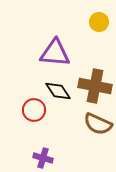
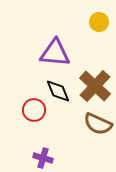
brown cross: rotated 32 degrees clockwise
black diamond: rotated 12 degrees clockwise
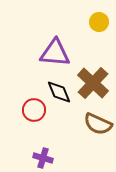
brown cross: moved 2 px left, 3 px up
black diamond: moved 1 px right, 1 px down
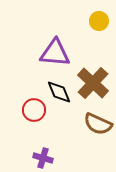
yellow circle: moved 1 px up
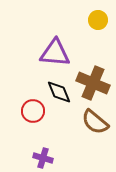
yellow circle: moved 1 px left, 1 px up
brown cross: rotated 20 degrees counterclockwise
red circle: moved 1 px left, 1 px down
brown semicircle: moved 3 px left, 2 px up; rotated 16 degrees clockwise
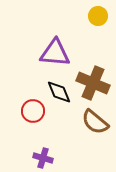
yellow circle: moved 4 px up
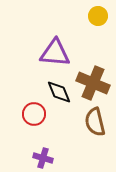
red circle: moved 1 px right, 3 px down
brown semicircle: rotated 36 degrees clockwise
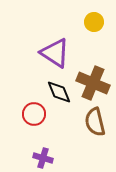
yellow circle: moved 4 px left, 6 px down
purple triangle: rotated 28 degrees clockwise
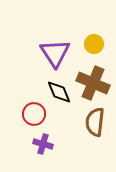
yellow circle: moved 22 px down
purple triangle: rotated 24 degrees clockwise
brown semicircle: rotated 20 degrees clockwise
purple cross: moved 14 px up
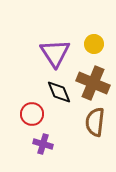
red circle: moved 2 px left
